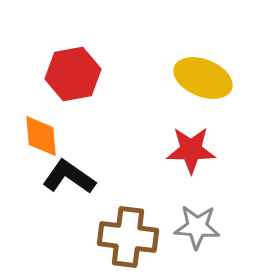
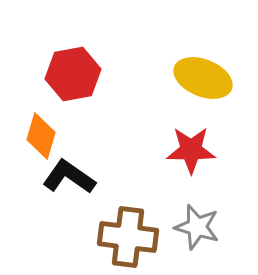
orange diamond: rotated 21 degrees clockwise
gray star: rotated 12 degrees clockwise
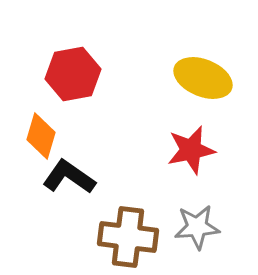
red star: rotated 12 degrees counterclockwise
gray star: rotated 21 degrees counterclockwise
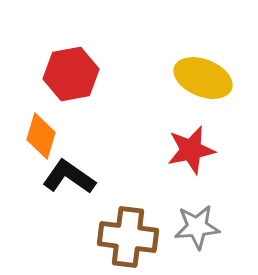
red hexagon: moved 2 px left
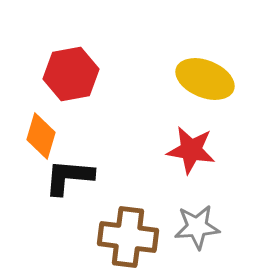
yellow ellipse: moved 2 px right, 1 px down
red star: rotated 21 degrees clockwise
black L-shape: rotated 30 degrees counterclockwise
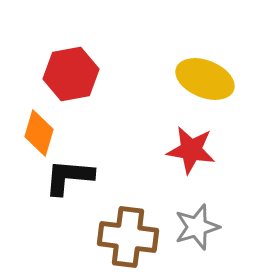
orange diamond: moved 2 px left, 3 px up
gray star: rotated 12 degrees counterclockwise
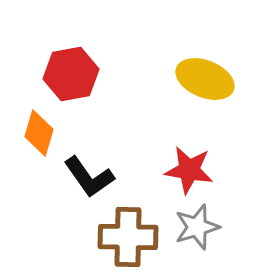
red star: moved 2 px left, 20 px down
black L-shape: moved 20 px right; rotated 130 degrees counterclockwise
brown cross: rotated 6 degrees counterclockwise
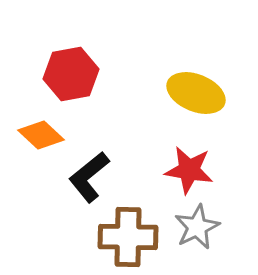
yellow ellipse: moved 9 px left, 14 px down
orange diamond: moved 2 px right, 2 px down; rotated 63 degrees counterclockwise
black L-shape: rotated 86 degrees clockwise
gray star: rotated 9 degrees counterclockwise
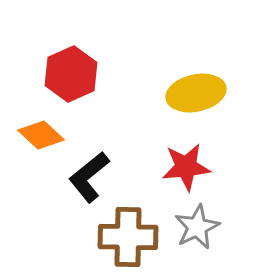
red hexagon: rotated 14 degrees counterclockwise
yellow ellipse: rotated 34 degrees counterclockwise
red star: moved 3 px left, 3 px up; rotated 15 degrees counterclockwise
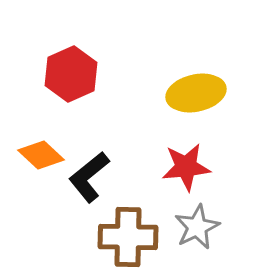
orange diamond: moved 20 px down
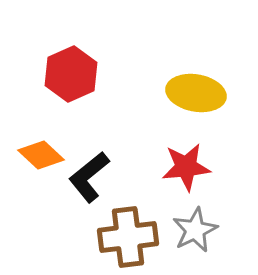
yellow ellipse: rotated 22 degrees clockwise
gray star: moved 2 px left, 3 px down
brown cross: rotated 8 degrees counterclockwise
